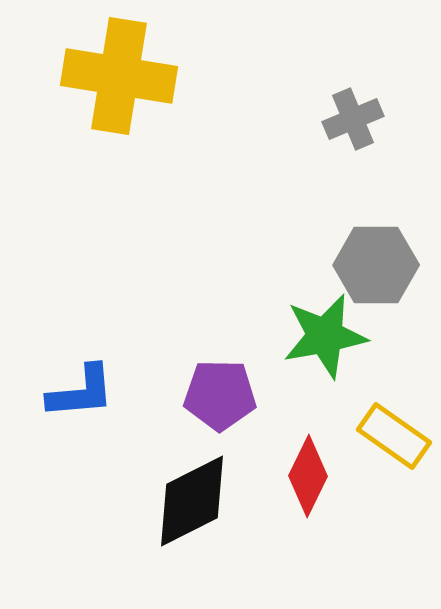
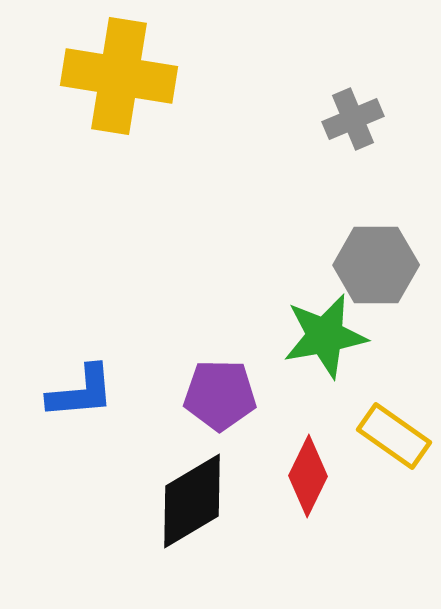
black diamond: rotated 4 degrees counterclockwise
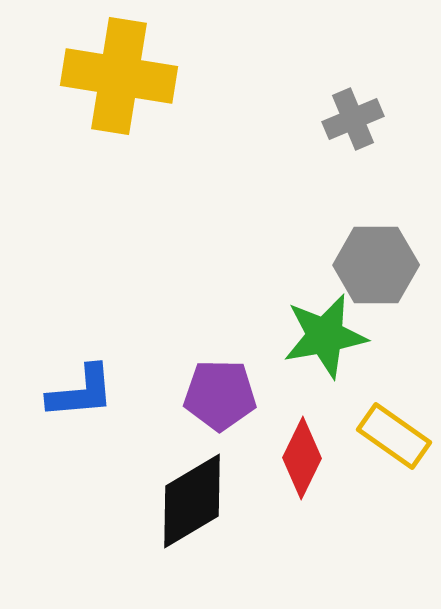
red diamond: moved 6 px left, 18 px up
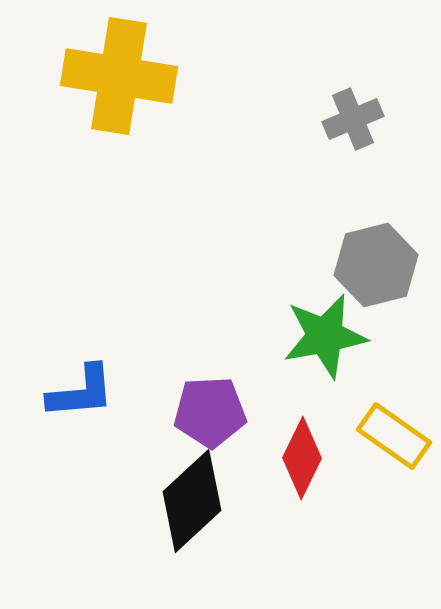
gray hexagon: rotated 14 degrees counterclockwise
purple pentagon: moved 10 px left, 17 px down; rotated 4 degrees counterclockwise
black diamond: rotated 12 degrees counterclockwise
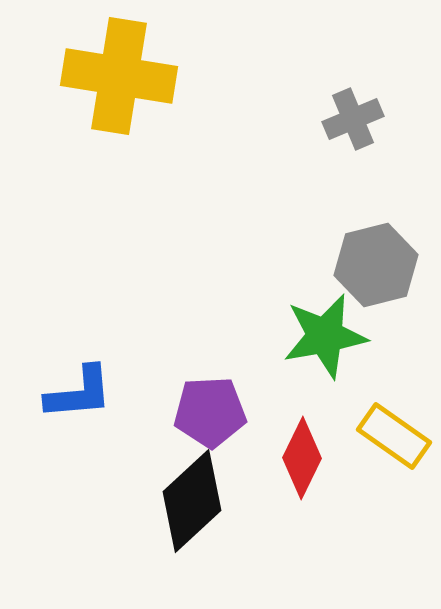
blue L-shape: moved 2 px left, 1 px down
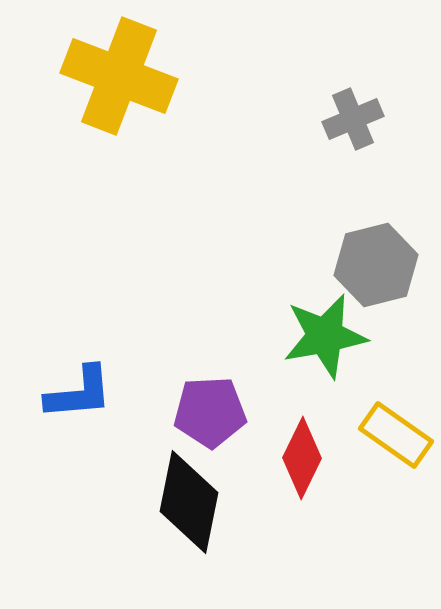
yellow cross: rotated 12 degrees clockwise
yellow rectangle: moved 2 px right, 1 px up
black diamond: moved 3 px left, 1 px down; rotated 36 degrees counterclockwise
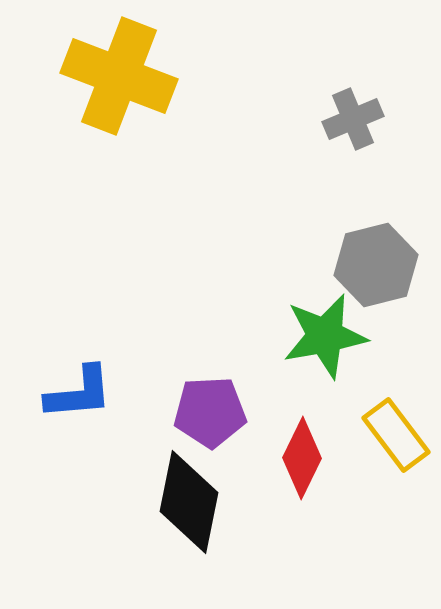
yellow rectangle: rotated 18 degrees clockwise
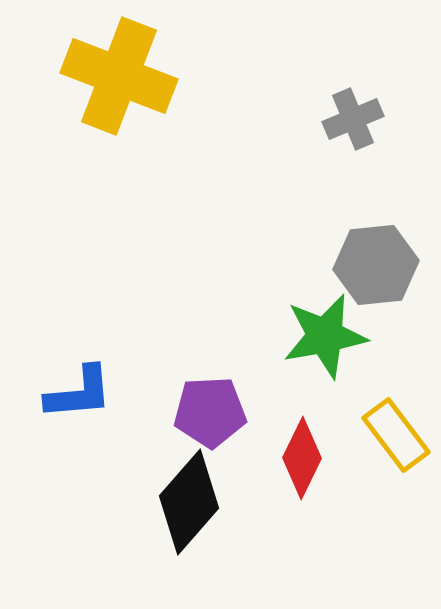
gray hexagon: rotated 8 degrees clockwise
black diamond: rotated 30 degrees clockwise
